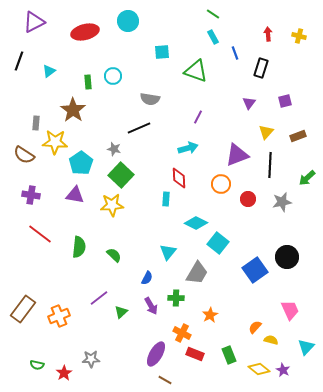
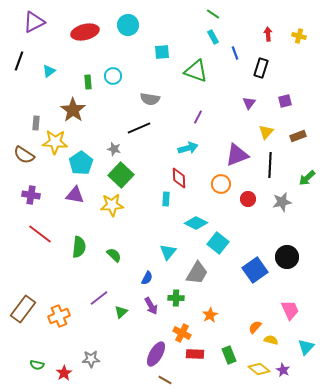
cyan circle at (128, 21): moved 4 px down
red rectangle at (195, 354): rotated 18 degrees counterclockwise
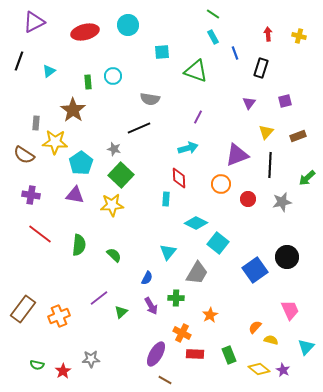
green semicircle at (79, 247): moved 2 px up
red star at (64, 373): moved 1 px left, 2 px up
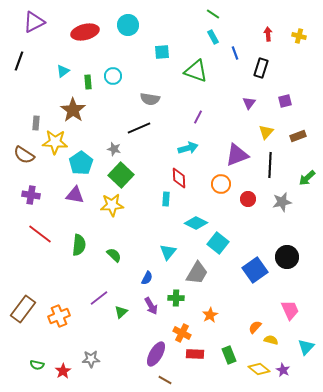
cyan triangle at (49, 71): moved 14 px right
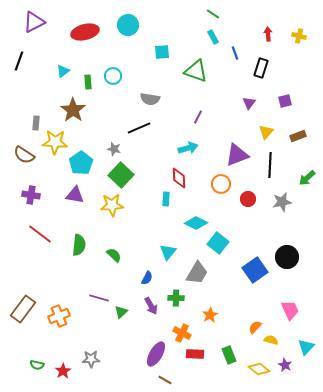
purple line at (99, 298): rotated 54 degrees clockwise
purple star at (283, 370): moved 2 px right, 5 px up
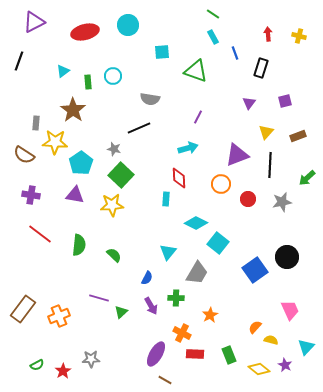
green semicircle at (37, 365): rotated 40 degrees counterclockwise
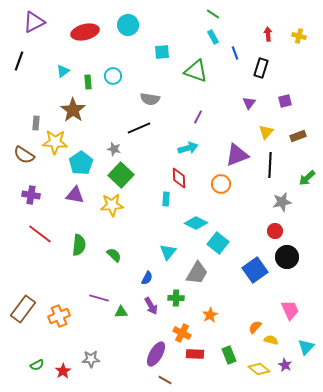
red circle at (248, 199): moved 27 px right, 32 px down
green triangle at (121, 312): rotated 40 degrees clockwise
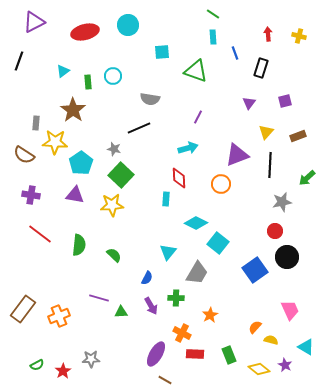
cyan rectangle at (213, 37): rotated 24 degrees clockwise
cyan triangle at (306, 347): rotated 42 degrees counterclockwise
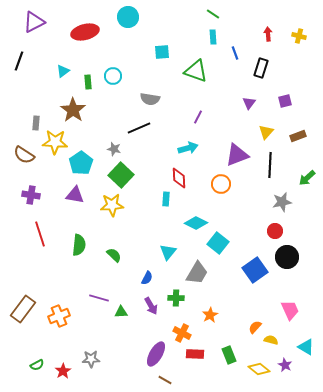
cyan circle at (128, 25): moved 8 px up
red line at (40, 234): rotated 35 degrees clockwise
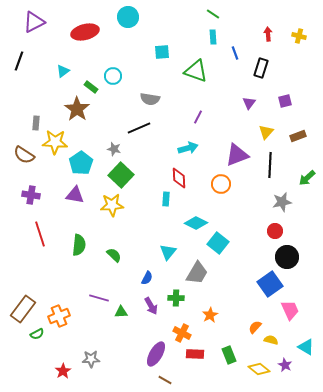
green rectangle at (88, 82): moved 3 px right, 5 px down; rotated 48 degrees counterclockwise
brown star at (73, 110): moved 4 px right, 1 px up
blue square at (255, 270): moved 15 px right, 14 px down
green semicircle at (37, 365): moved 31 px up
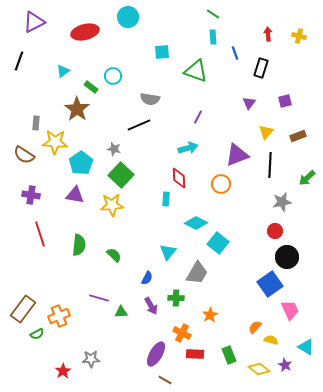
black line at (139, 128): moved 3 px up
